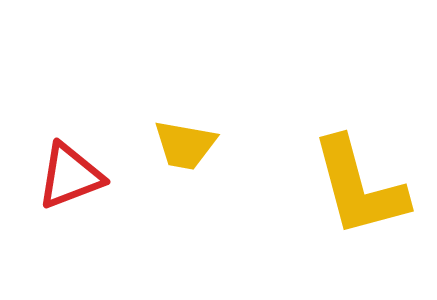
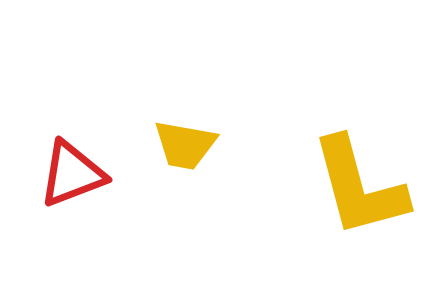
red triangle: moved 2 px right, 2 px up
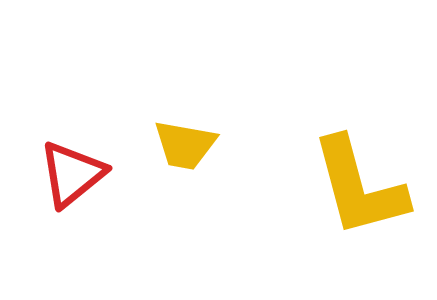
red triangle: rotated 18 degrees counterclockwise
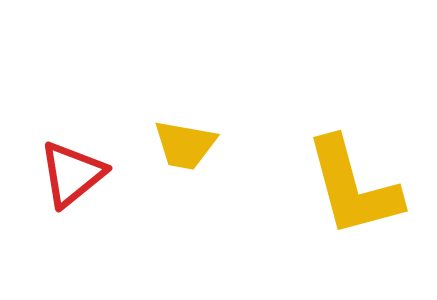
yellow L-shape: moved 6 px left
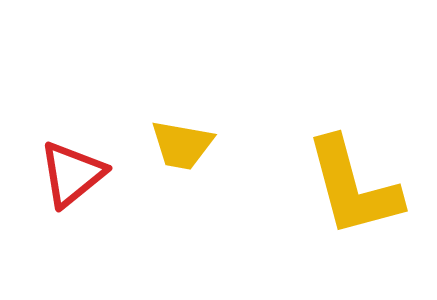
yellow trapezoid: moved 3 px left
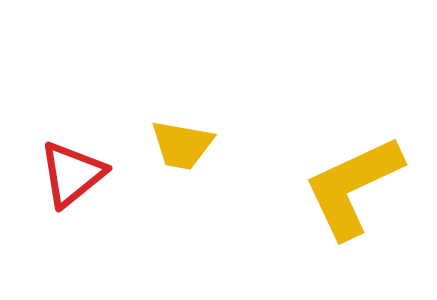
yellow L-shape: rotated 80 degrees clockwise
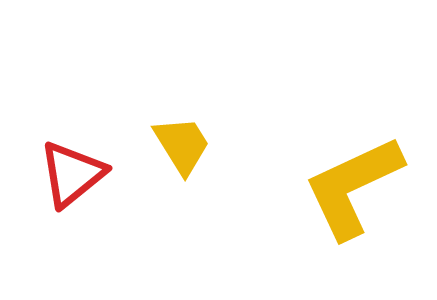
yellow trapezoid: rotated 132 degrees counterclockwise
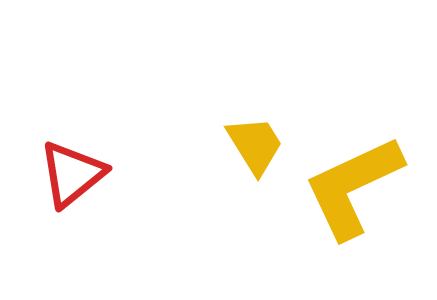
yellow trapezoid: moved 73 px right
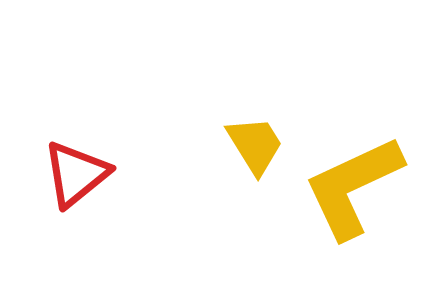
red triangle: moved 4 px right
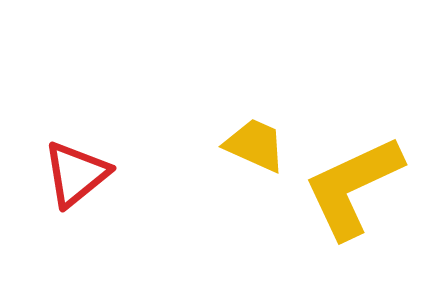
yellow trapezoid: rotated 34 degrees counterclockwise
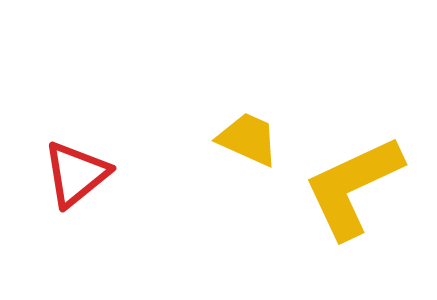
yellow trapezoid: moved 7 px left, 6 px up
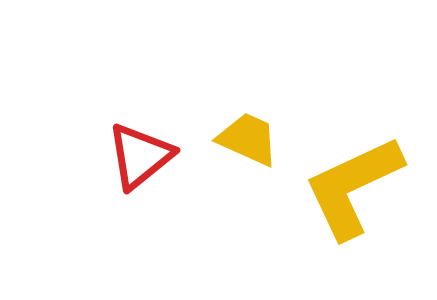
red triangle: moved 64 px right, 18 px up
